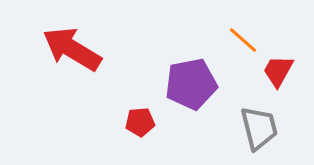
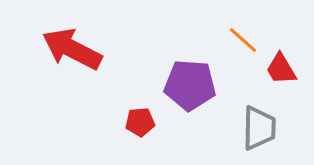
red arrow: rotated 4 degrees counterclockwise
red trapezoid: moved 3 px right, 2 px up; rotated 60 degrees counterclockwise
purple pentagon: moved 1 px left, 1 px down; rotated 15 degrees clockwise
gray trapezoid: rotated 15 degrees clockwise
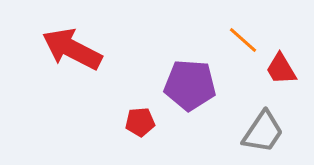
gray trapezoid: moved 4 px right, 4 px down; rotated 33 degrees clockwise
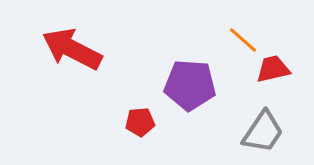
red trapezoid: moved 8 px left; rotated 108 degrees clockwise
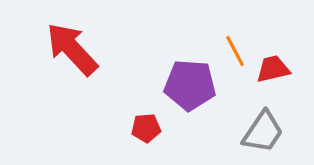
orange line: moved 8 px left, 11 px down; rotated 20 degrees clockwise
red arrow: rotated 20 degrees clockwise
red pentagon: moved 6 px right, 6 px down
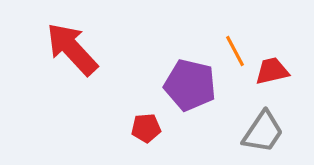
red trapezoid: moved 1 px left, 2 px down
purple pentagon: rotated 9 degrees clockwise
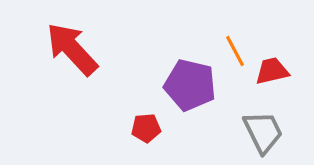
gray trapezoid: rotated 60 degrees counterclockwise
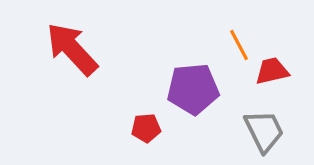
orange line: moved 4 px right, 6 px up
purple pentagon: moved 3 px right, 4 px down; rotated 18 degrees counterclockwise
gray trapezoid: moved 1 px right, 1 px up
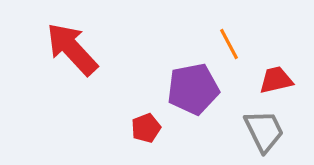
orange line: moved 10 px left, 1 px up
red trapezoid: moved 4 px right, 9 px down
purple pentagon: rotated 6 degrees counterclockwise
red pentagon: rotated 16 degrees counterclockwise
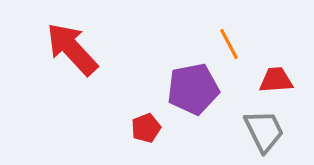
red trapezoid: rotated 9 degrees clockwise
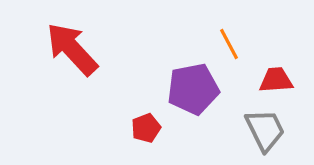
gray trapezoid: moved 1 px right, 1 px up
